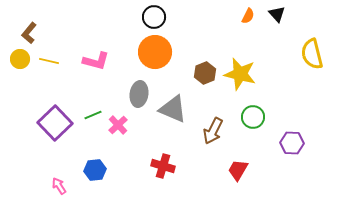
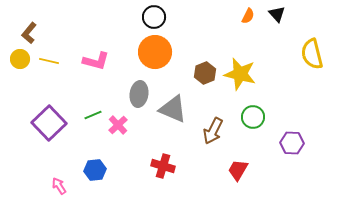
purple square: moved 6 px left
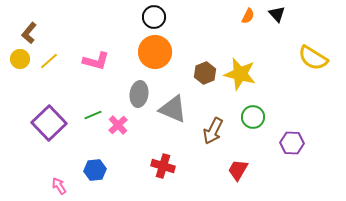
yellow semicircle: moved 1 px right, 4 px down; rotated 44 degrees counterclockwise
yellow line: rotated 54 degrees counterclockwise
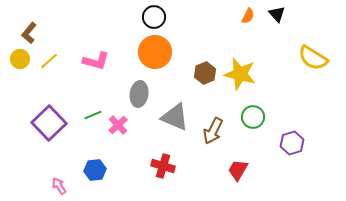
gray triangle: moved 2 px right, 8 px down
purple hexagon: rotated 20 degrees counterclockwise
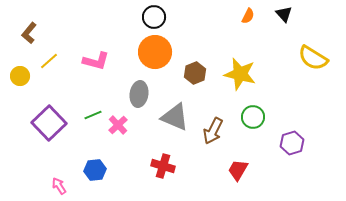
black triangle: moved 7 px right
yellow circle: moved 17 px down
brown hexagon: moved 10 px left
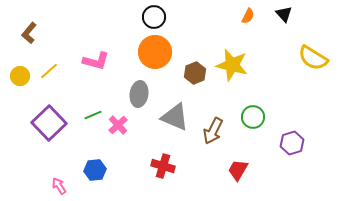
yellow line: moved 10 px down
yellow star: moved 8 px left, 9 px up
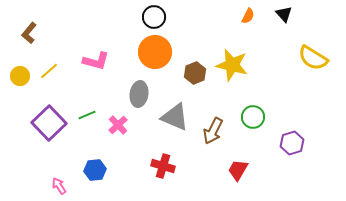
green line: moved 6 px left
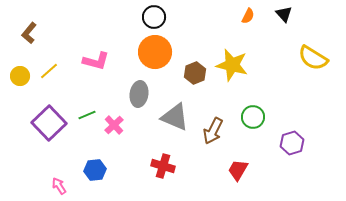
pink cross: moved 4 px left
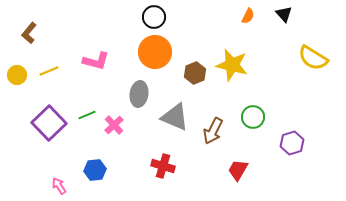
yellow line: rotated 18 degrees clockwise
yellow circle: moved 3 px left, 1 px up
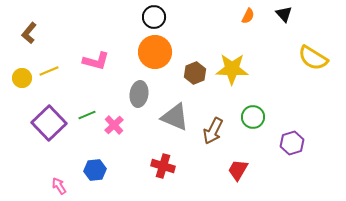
yellow star: moved 4 px down; rotated 12 degrees counterclockwise
yellow circle: moved 5 px right, 3 px down
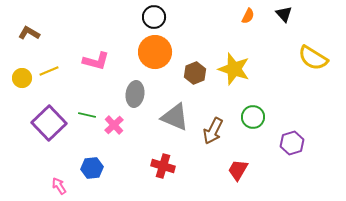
brown L-shape: rotated 80 degrees clockwise
yellow star: moved 2 px right; rotated 16 degrees clockwise
gray ellipse: moved 4 px left
green line: rotated 36 degrees clockwise
blue hexagon: moved 3 px left, 2 px up
